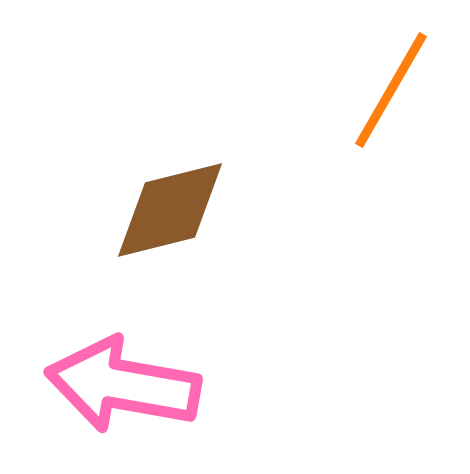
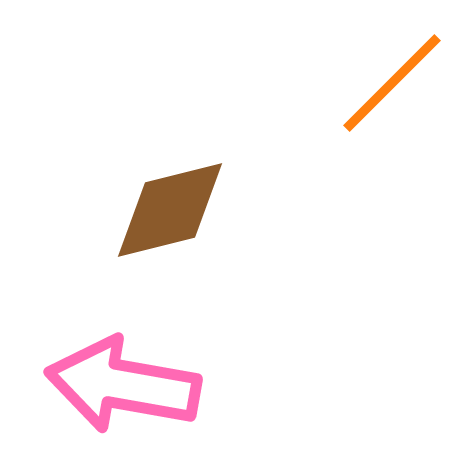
orange line: moved 1 px right, 7 px up; rotated 15 degrees clockwise
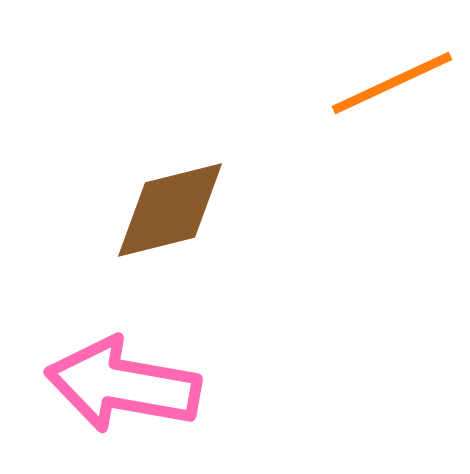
orange line: rotated 20 degrees clockwise
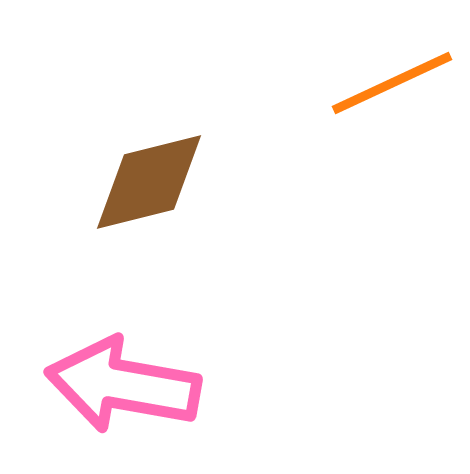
brown diamond: moved 21 px left, 28 px up
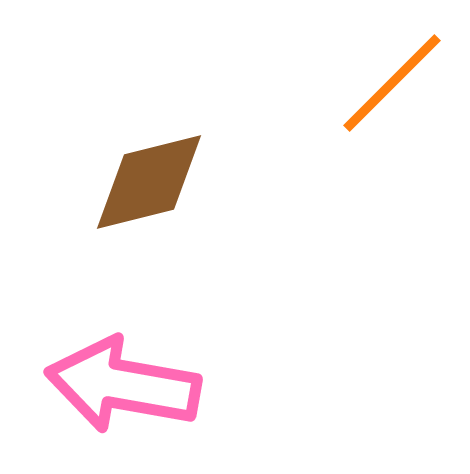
orange line: rotated 20 degrees counterclockwise
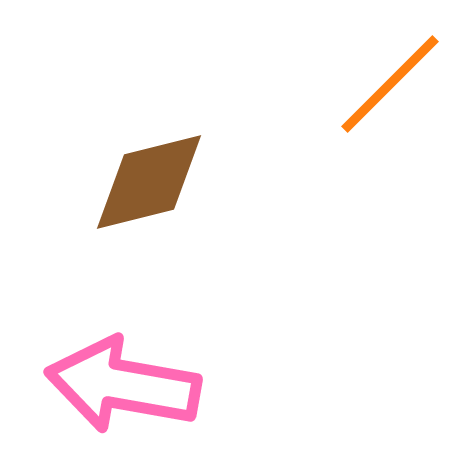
orange line: moved 2 px left, 1 px down
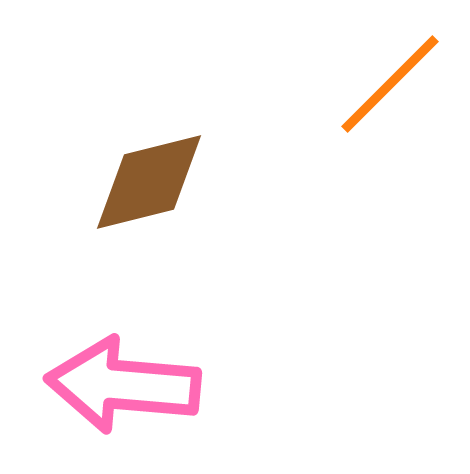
pink arrow: rotated 5 degrees counterclockwise
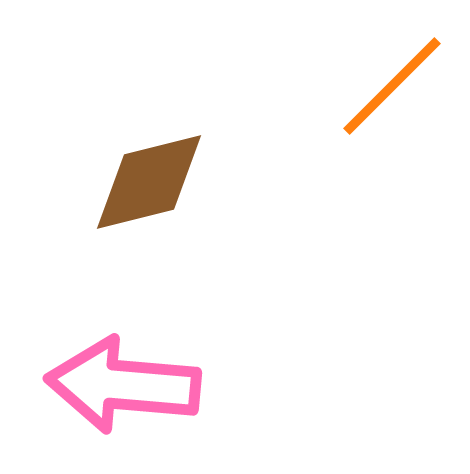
orange line: moved 2 px right, 2 px down
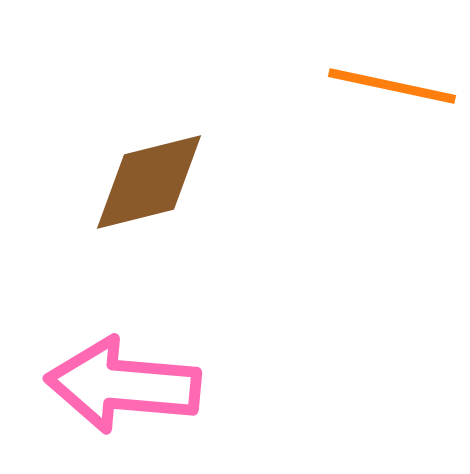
orange line: rotated 57 degrees clockwise
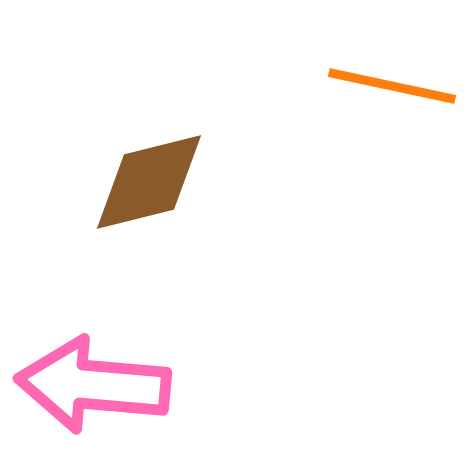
pink arrow: moved 30 px left
